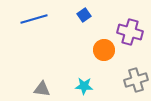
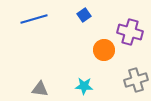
gray triangle: moved 2 px left
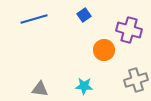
purple cross: moved 1 px left, 2 px up
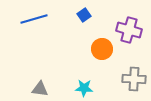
orange circle: moved 2 px left, 1 px up
gray cross: moved 2 px left, 1 px up; rotated 20 degrees clockwise
cyan star: moved 2 px down
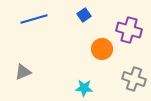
gray cross: rotated 15 degrees clockwise
gray triangle: moved 17 px left, 17 px up; rotated 30 degrees counterclockwise
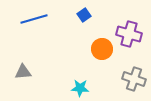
purple cross: moved 4 px down
gray triangle: rotated 18 degrees clockwise
cyan star: moved 4 px left
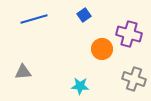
cyan star: moved 2 px up
